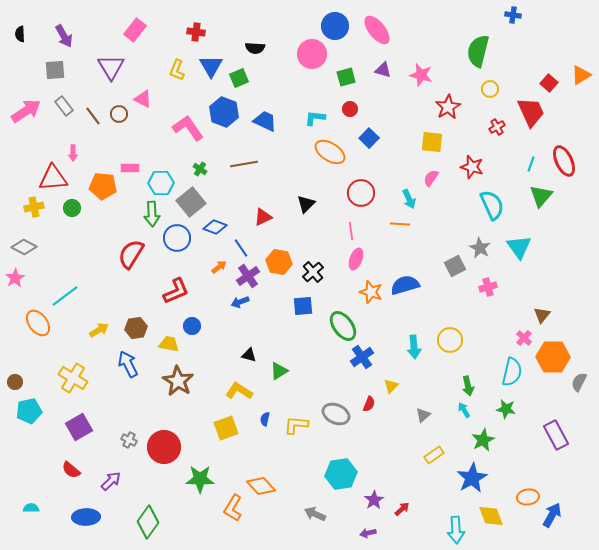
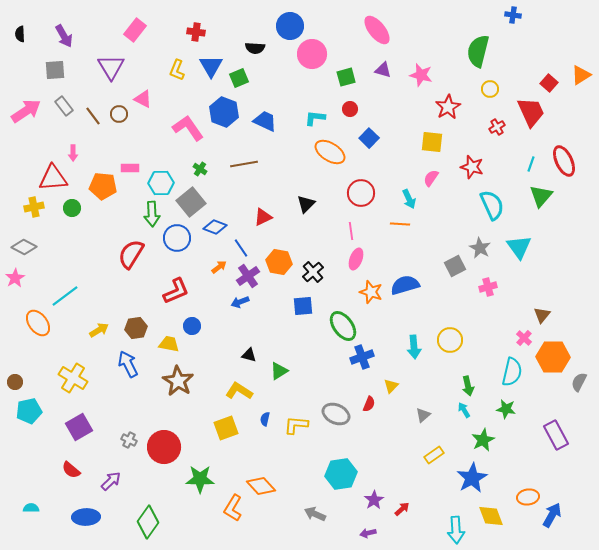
blue circle at (335, 26): moved 45 px left
blue cross at (362, 357): rotated 15 degrees clockwise
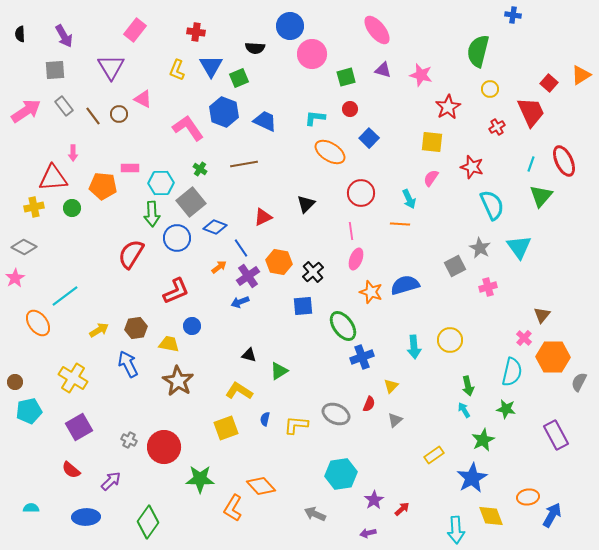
gray triangle at (423, 415): moved 28 px left, 5 px down
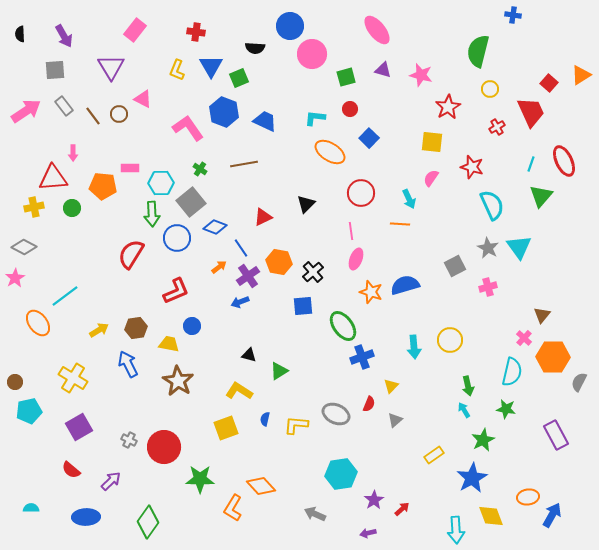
gray star at (480, 248): moved 8 px right
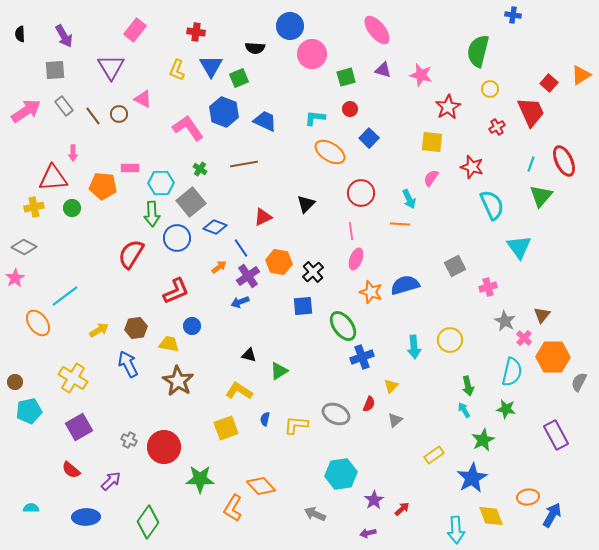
gray star at (488, 248): moved 17 px right, 73 px down
